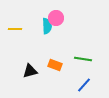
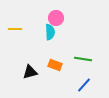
cyan semicircle: moved 3 px right, 6 px down
black triangle: moved 1 px down
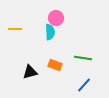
green line: moved 1 px up
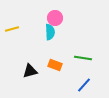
pink circle: moved 1 px left
yellow line: moved 3 px left; rotated 16 degrees counterclockwise
black triangle: moved 1 px up
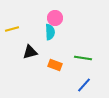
black triangle: moved 19 px up
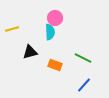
green line: rotated 18 degrees clockwise
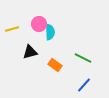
pink circle: moved 16 px left, 6 px down
orange rectangle: rotated 16 degrees clockwise
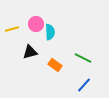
pink circle: moved 3 px left
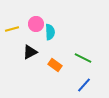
black triangle: rotated 14 degrees counterclockwise
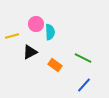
yellow line: moved 7 px down
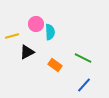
black triangle: moved 3 px left
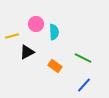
cyan semicircle: moved 4 px right
orange rectangle: moved 1 px down
